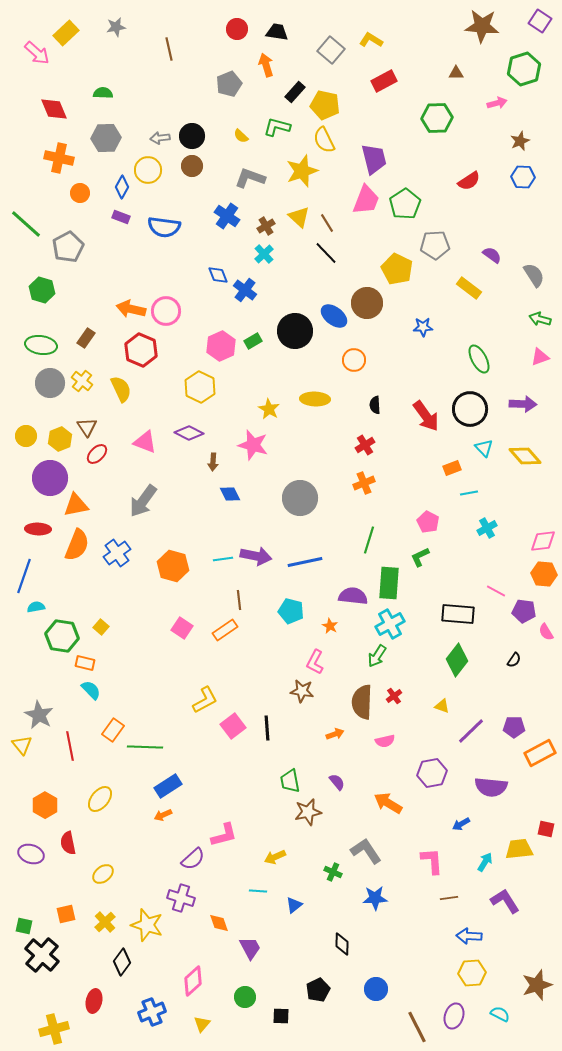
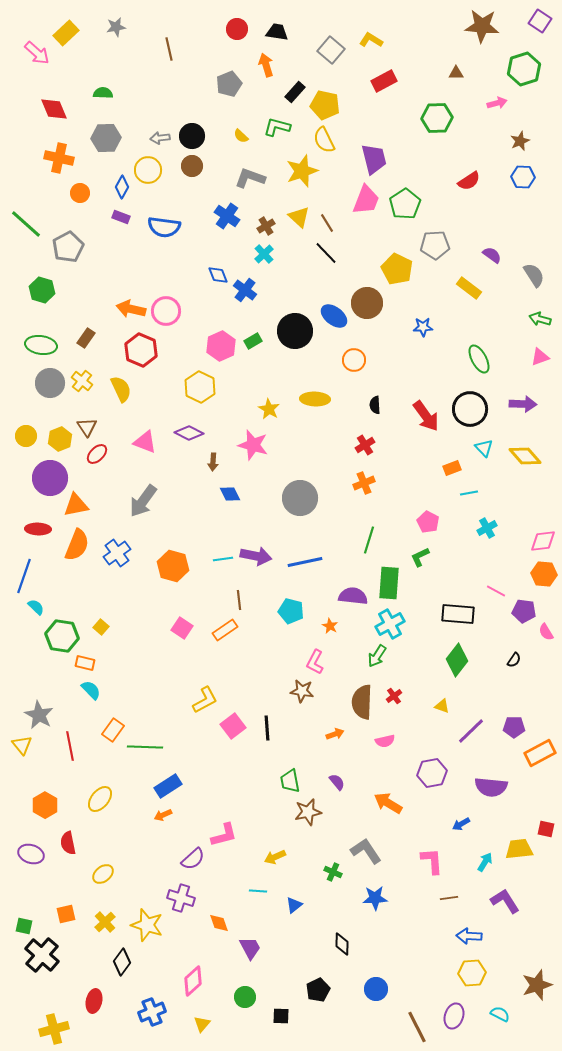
cyan semicircle at (36, 607): rotated 54 degrees clockwise
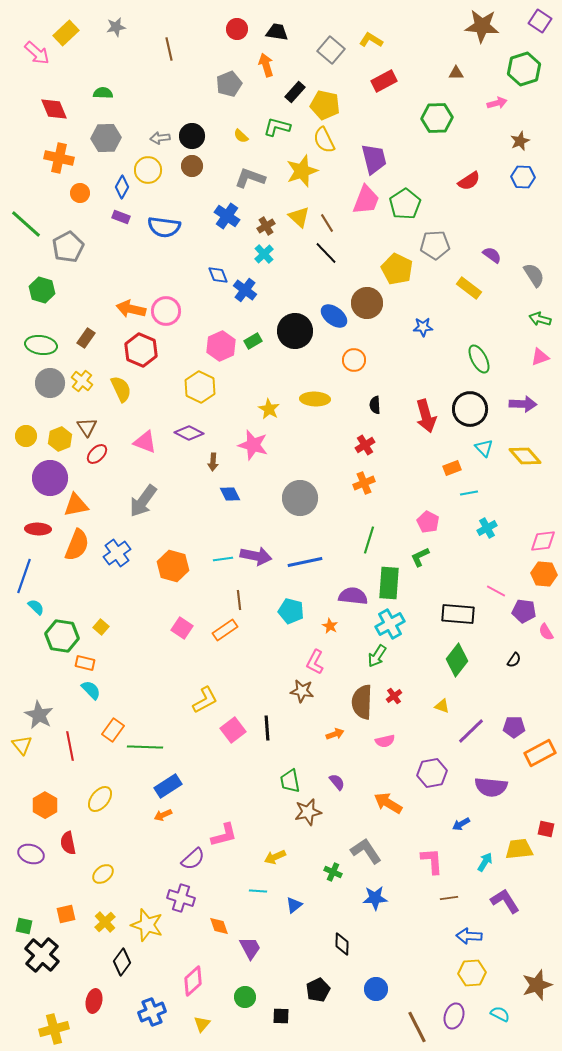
red arrow at (426, 416): rotated 20 degrees clockwise
pink square at (233, 726): moved 4 px down
orange diamond at (219, 923): moved 3 px down
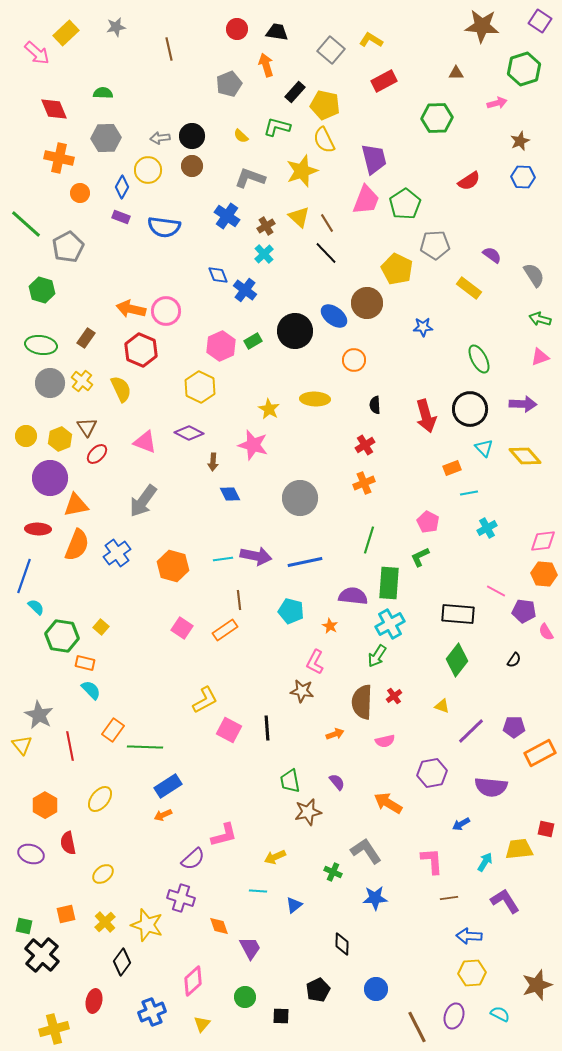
pink square at (233, 730): moved 4 px left; rotated 25 degrees counterclockwise
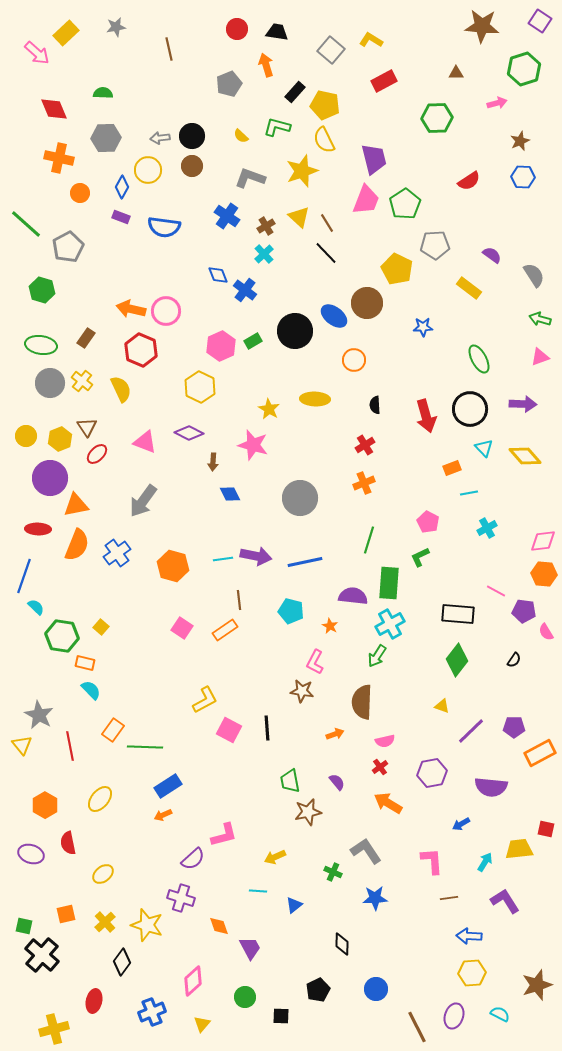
red cross at (394, 696): moved 14 px left, 71 px down
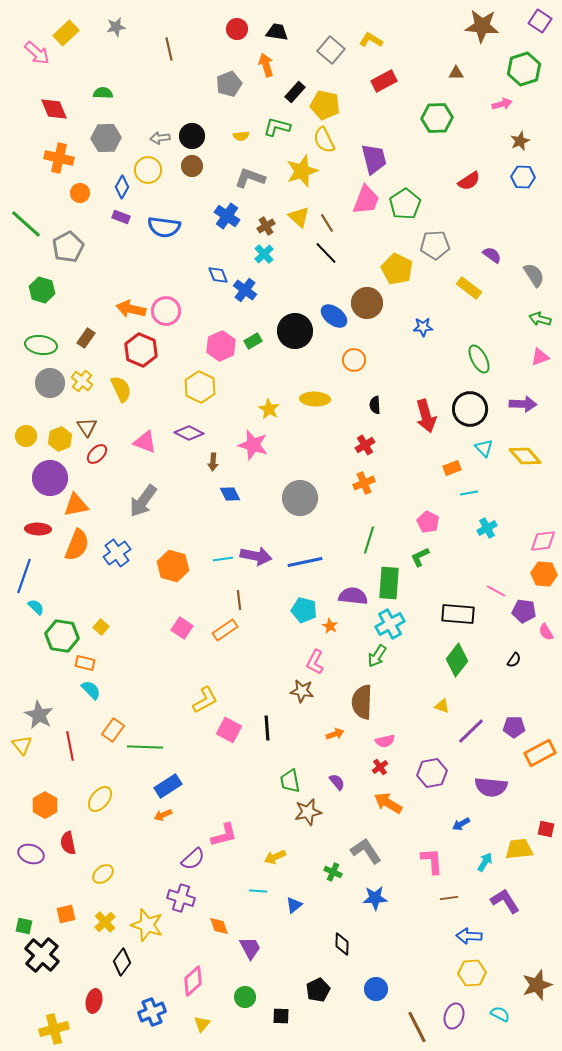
pink arrow at (497, 103): moved 5 px right, 1 px down
yellow semicircle at (241, 136): rotated 49 degrees counterclockwise
cyan pentagon at (291, 611): moved 13 px right, 1 px up
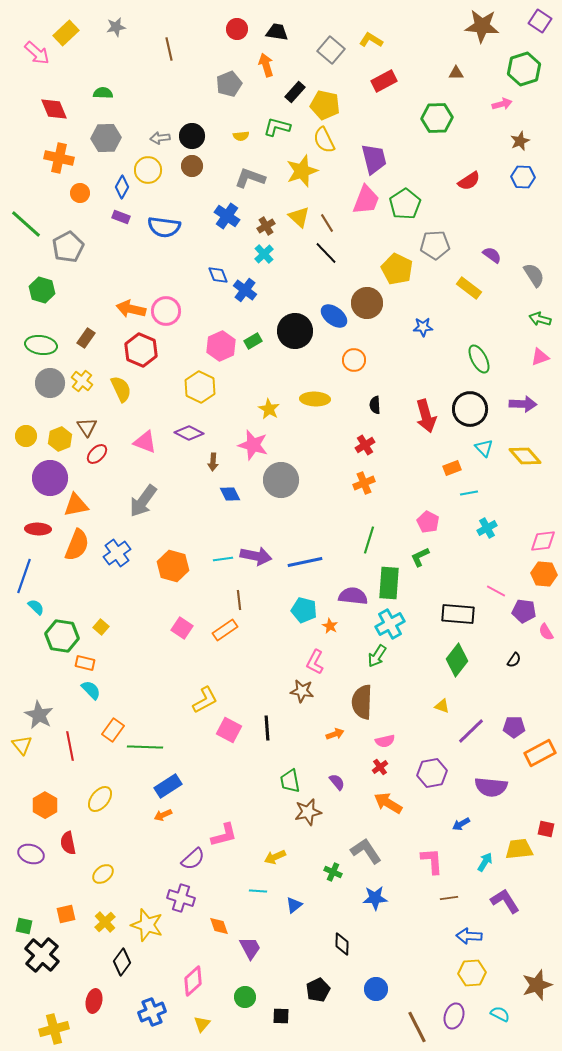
gray circle at (300, 498): moved 19 px left, 18 px up
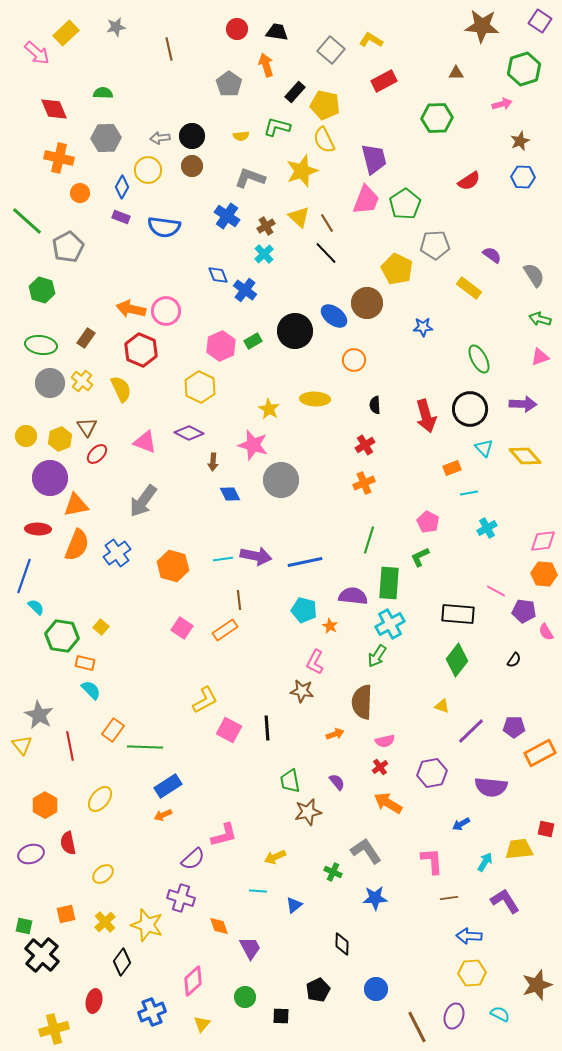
gray pentagon at (229, 84): rotated 15 degrees counterclockwise
green line at (26, 224): moved 1 px right, 3 px up
purple ellipse at (31, 854): rotated 35 degrees counterclockwise
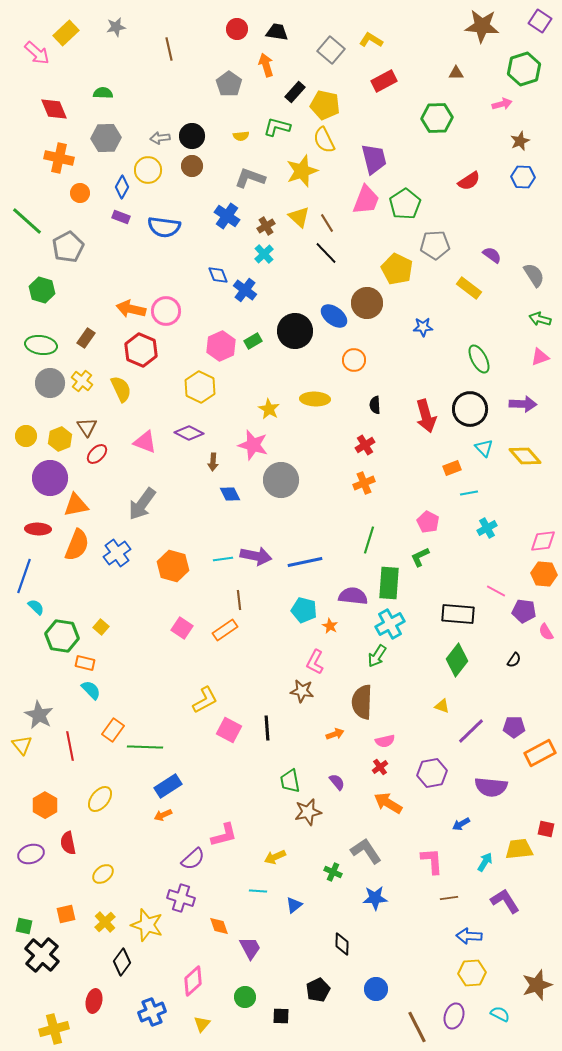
gray arrow at (143, 501): moved 1 px left, 3 px down
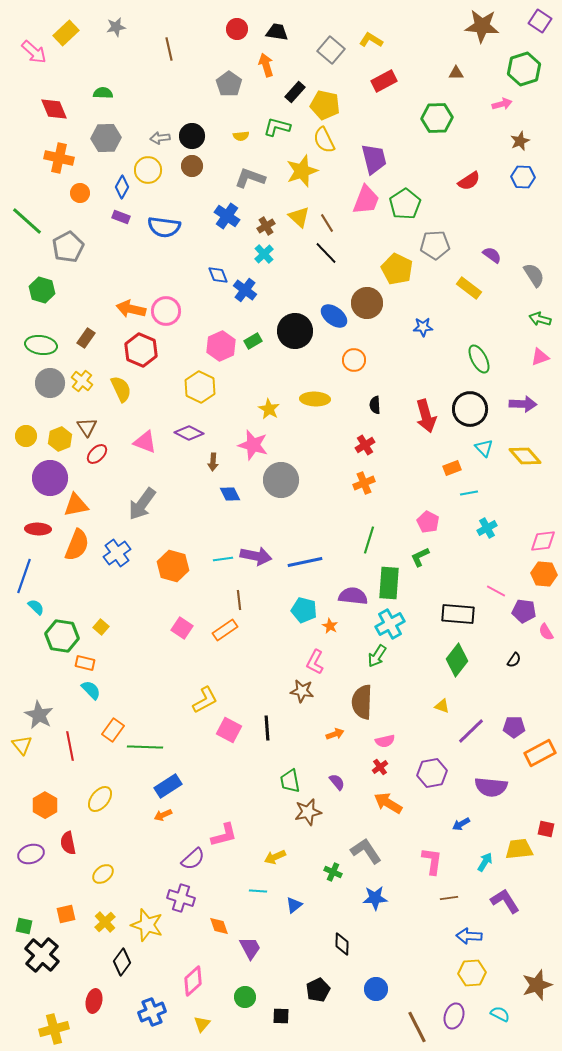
pink arrow at (37, 53): moved 3 px left, 1 px up
pink L-shape at (432, 861): rotated 12 degrees clockwise
